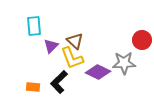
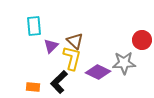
yellow L-shape: rotated 145 degrees counterclockwise
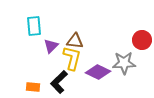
brown triangle: rotated 36 degrees counterclockwise
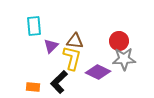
red circle: moved 23 px left, 1 px down
gray star: moved 4 px up
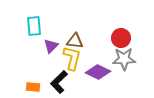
red circle: moved 2 px right, 3 px up
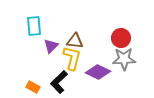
orange rectangle: rotated 24 degrees clockwise
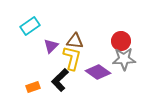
cyan rectangle: moved 4 px left; rotated 60 degrees clockwise
red circle: moved 3 px down
purple diamond: rotated 10 degrees clockwise
black L-shape: moved 1 px right, 2 px up
orange rectangle: rotated 48 degrees counterclockwise
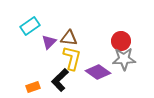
brown triangle: moved 6 px left, 3 px up
purple triangle: moved 2 px left, 4 px up
